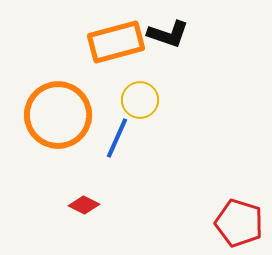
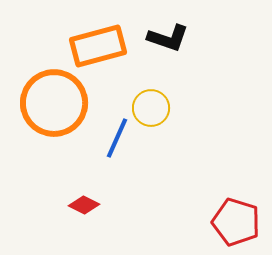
black L-shape: moved 4 px down
orange rectangle: moved 18 px left, 4 px down
yellow circle: moved 11 px right, 8 px down
orange circle: moved 4 px left, 12 px up
red pentagon: moved 3 px left, 1 px up
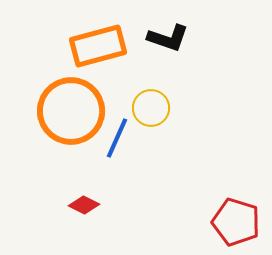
orange circle: moved 17 px right, 8 px down
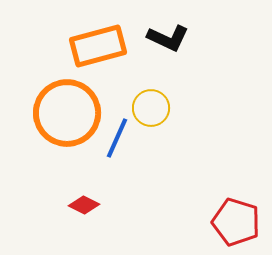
black L-shape: rotated 6 degrees clockwise
orange circle: moved 4 px left, 2 px down
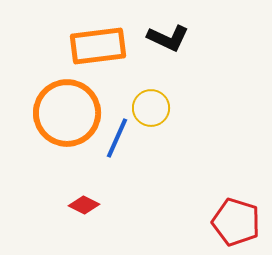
orange rectangle: rotated 8 degrees clockwise
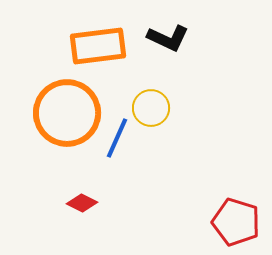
red diamond: moved 2 px left, 2 px up
